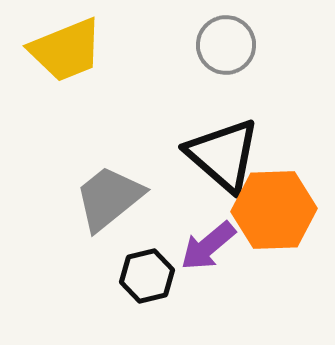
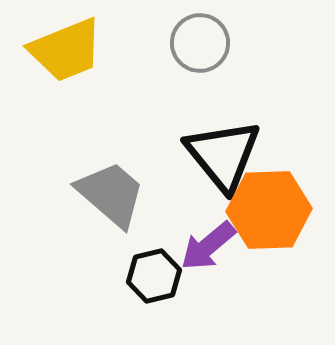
gray circle: moved 26 px left, 2 px up
black triangle: rotated 10 degrees clockwise
gray trapezoid: moved 2 px right, 4 px up; rotated 80 degrees clockwise
orange hexagon: moved 5 px left
black hexagon: moved 7 px right
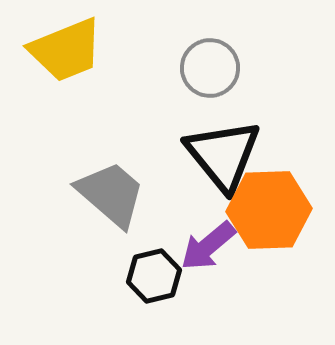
gray circle: moved 10 px right, 25 px down
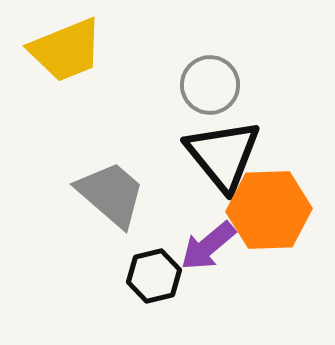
gray circle: moved 17 px down
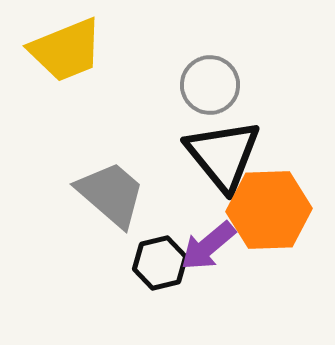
black hexagon: moved 6 px right, 13 px up
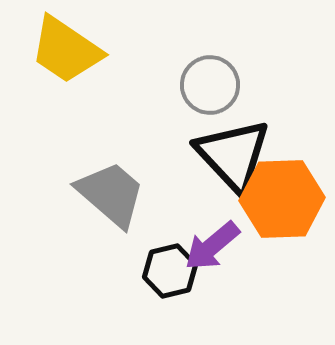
yellow trapezoid: rotated 56 degrees clockwise
black triangle: moved 10 px right; rotated 4 degrees counterclockwise
orange hexagon: moved 13 px right, 11 px up
purple arrow: moved 4 px right
black hexagon: moved 10 px right, 8 px down
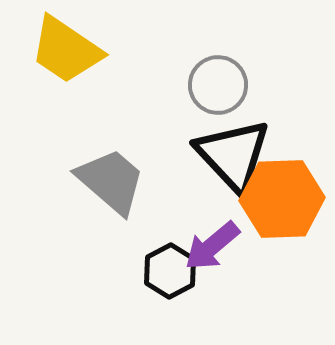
gray circle: moved 8 px right
gray trapezoid: moved 13 px up
black hexagon: rotated 14 degrees counterclockwise
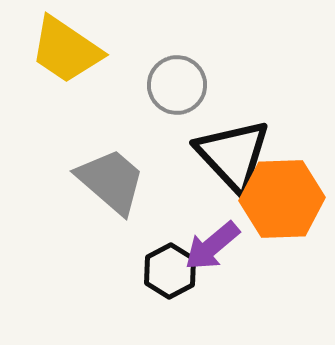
gray circle: moved 41 px left
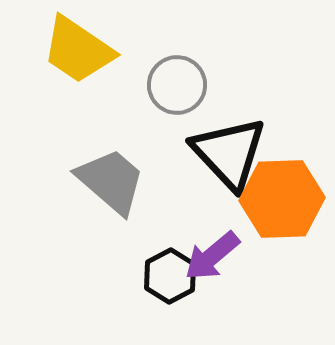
yellow trapezoid: moved 12 px right
black triangle: moved 4 px left, 2 px up
purple arrow: moved 10 px down
black hexagon: moved 5 px down
